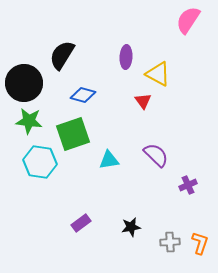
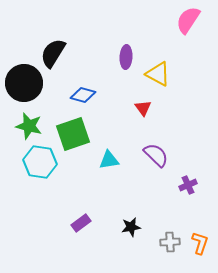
black semicircle: moved 9 px left, 2 px up
red triangle: moved 7 px down
green star: moved 5 px down; rotated 8 degrees clockwise
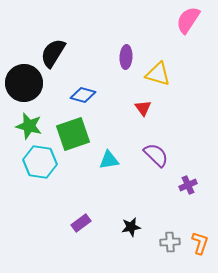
yellow triangle: rotated 12 degrees counterclockwise
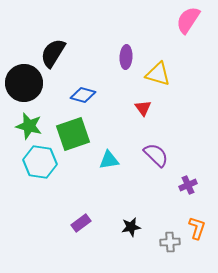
orange L-shape: moved 3 px left, 15 px up
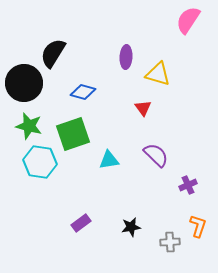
blue diamond: moved 3 px up
orange L-shape: moved 1 px right, 2 px up
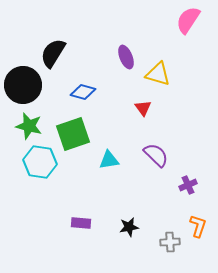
purple ellipse: rotated 25 degrees counterclockwise
black circle: moved 1 px left, 2 px down
purple rectangle: rotated 42 degrees clockwise
black star: moved 2 px left
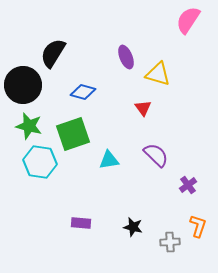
purple cross: rotated 12 degrees counterclockwise
black star: moved 4 px right; rotated 24 degrees clockwise
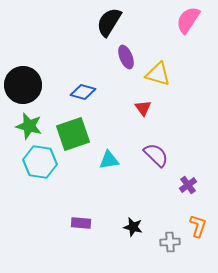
black semicircle: moved 56 px right, 31 px up
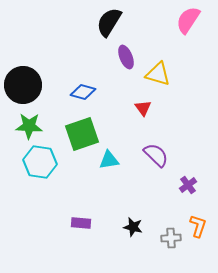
green star: rotated 12 degrees counterclockwise
green square: moved 9 px right
gray cross: moved 1 px right, 4 px up
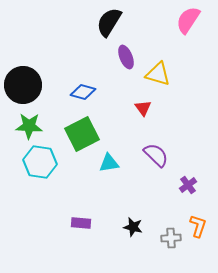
green square: rotated 8 degrees counterclockwise
cyan triangle: moved 3 px down
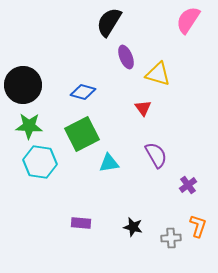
purple semicircle: rotated 16 degrees clockwise
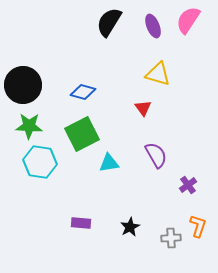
purple ellipse: moved 27 px right, 31 px up
black star: moved 3 px left; rotated 30 degrees clockwise
